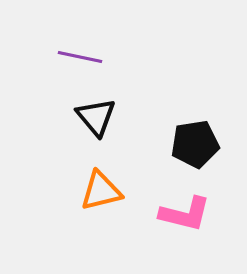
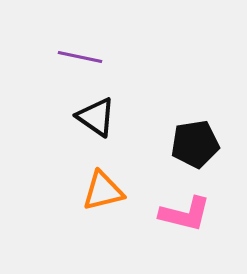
black triangle: rotated 15 degrees counterclockwise
orange triangle: moved 2 px right
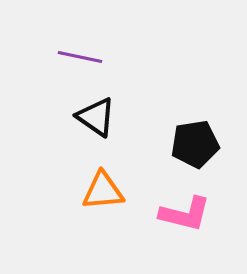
orange triangle: rotated 9 degrees clockwise
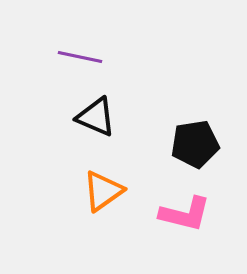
black triangle: rotated 12 degrees counterclockwise
orange triangle: rotated 30 degrees counterclockwise
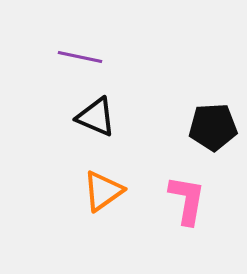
black pentagon: moved 18 px right, 17 px up; rotated 6 degrees clockwise
pink L-shape: moved 2 px right, 14 px up; rotated 94 degrees counterclockwise
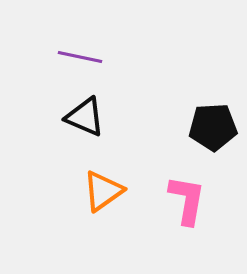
black triangle: moved 11 px left
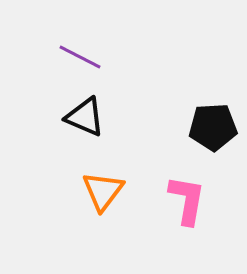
purple line: rotated 15 degrees clockwise
orange triangle: rotated 18 degrees counterclockwise
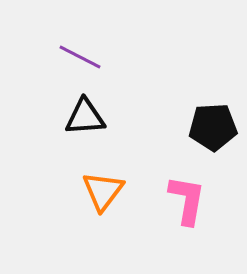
black triangle: rotated 27 degrees counterclockwise
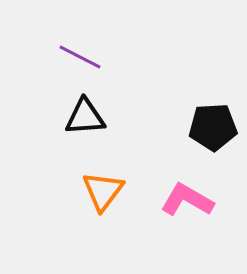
pink L-shape: rotated 70 degrees counterclockwise
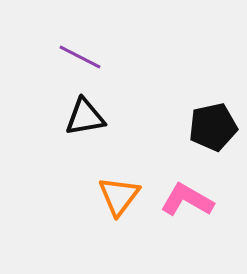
black triangle: rotated 6 degrees counterclockwise
black pentagon: rotated 9 degrees counterclockwise
orange triangle: moved 16 px right, 5 px down
